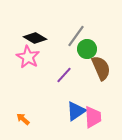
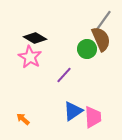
gray line: moved 27 px right, 15 px up
pink star: moved 2 px right
brown semicircle: moved 29 px up
blue triangle: moved 3 px left
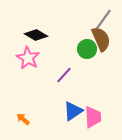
gray line: moved 1 px up
black diamond: moved 1 px right, 3 px up
pink star: moved 2 px left, 1 px down
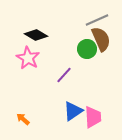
gray line: moved 6 px left; rotated 30 degrees clockwise
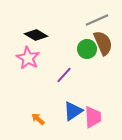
brown semicircle: moved 2 px right, 4 px down
orange arrow: moved 15 px right
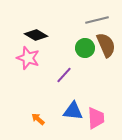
gray line: rotated 10 degrees clockwise
brown semicircle: moved 3 px right, 2 px down
green circle: moved 2 px left, 1 px up
pink star: rotated 10 degrees counterclockwise
blue triangle: rotated 40 degrees clockwise
pink trapezoid: moved 3 px right, 1 px down
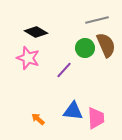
black diamond: moved 3 px up
purple line: moved 5 px up
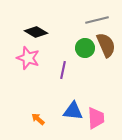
purple line: moved 1 px left; rotated 30 degrees counterclockwise
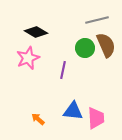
pink star: rotated 30 degrees clockwise
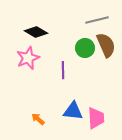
purple line: rotated 12 degrees counterclockwise
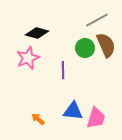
gray line: rotated 15 degrees counterclockwise
black diamond: moved 1 px right, 1 px down; rotated 15 degrees counterclockwise
pink trapezoid: rotated 20 degrees clockwise
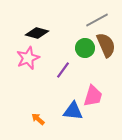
purple line: rotated 36 degrees clockwise
pink trapezoid: moved 3 px left, 22 px up
